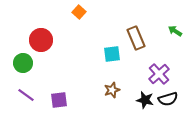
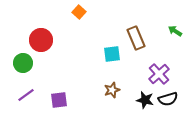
purple line: rotated 72 degrees counterclockwise
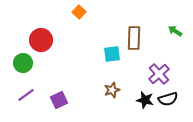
brown rectangle: moved 2 px left; rotated 25 degrees clockwise
purple square: rotated 18 degrees counterclockwise
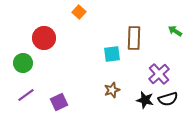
red circle: moved 3 px right, 2 px up
purple square: moved 2 px down
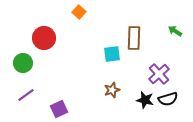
purple square: moved 7 px down
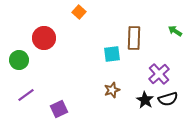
green circle: moved 4 px left, 3 px up
black star: rotated 18 degrees clockwise
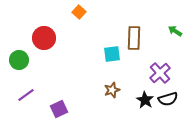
purple cross: moved 1 px right, 1 px up
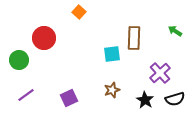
black semicircle: moved 7 px right
purple square: moved 10 px right, 11 px up
